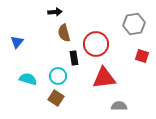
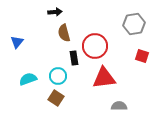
red circle: moved 1 px left, 2 px down
cyan semicircle: rotated 36 degrees counterclockwise
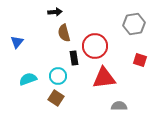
red square: moved 2 px left, 4 px down
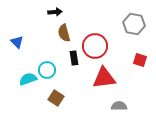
gray hexagon: rotated 20 degrees clockwise
blue triangle: rotated 24 degrees counterclockwise
cyan circle: moved 11 px left, 6 px up
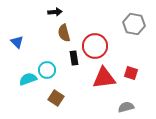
red square: moved 9 px left, 13 px down
gray semicircle: moved 7 px right, 1 px down; rotated 14 degrees counterclockwise
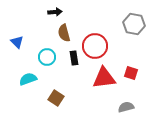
cyan circle: moved 13 px up
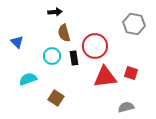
cyan circle: moved 5 px right, 1 px up
red triangle: moved 1 px right, 1 px up
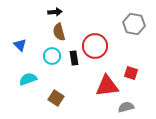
brown semicircle: moved 5 px left, 1 px up
blue triangle: moved 3 px right, 3 px down
red triangle: moved 2 px right, 9 px down
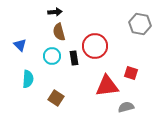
gray hexagon: moved 6 px right
cyan semicircle: rotated 114 degrees clockwise
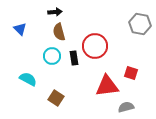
blue triangle: moved 16 px up
cyan semicircle: rotated 66 degrees counterclockwise
